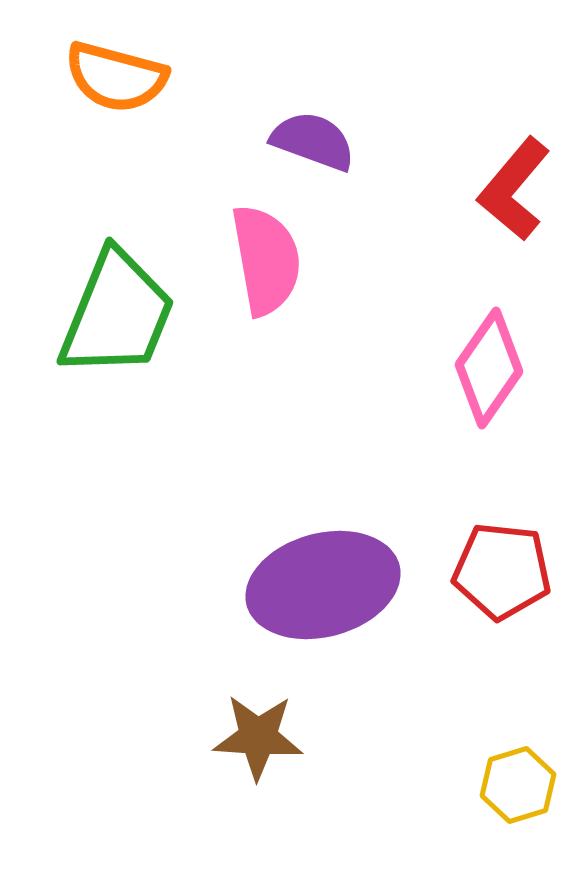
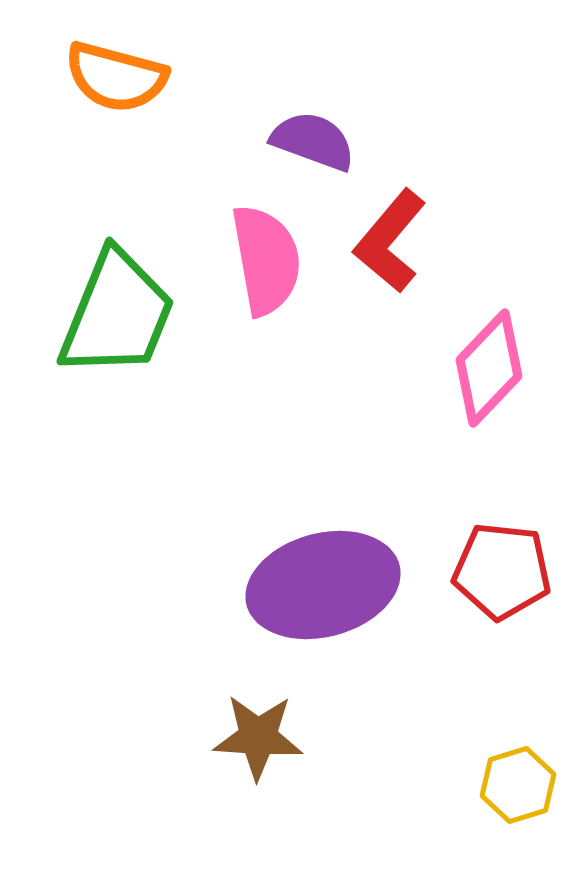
red L-shape: moved 124 px left, 52 px down
pink diamond: rotated 9 degrees clockwise
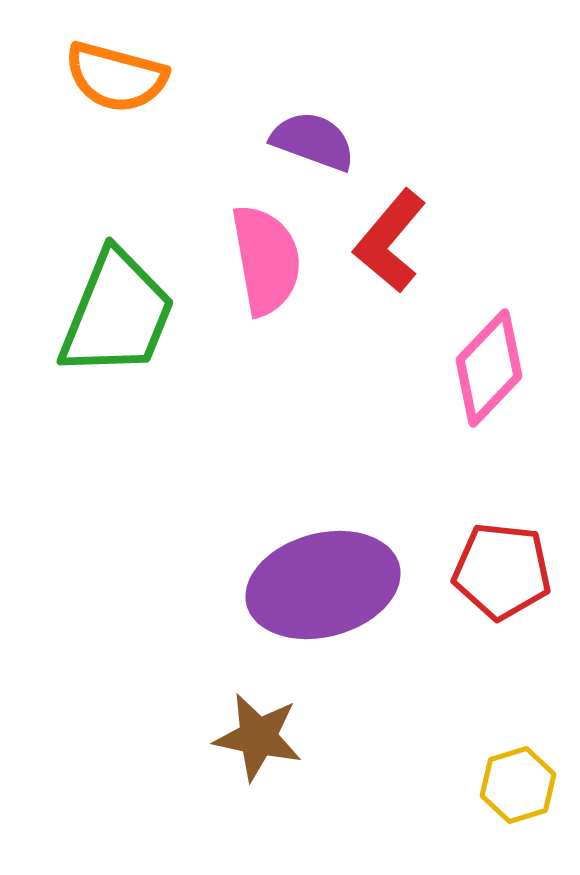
brown star: rotated 8 degrees clockwise
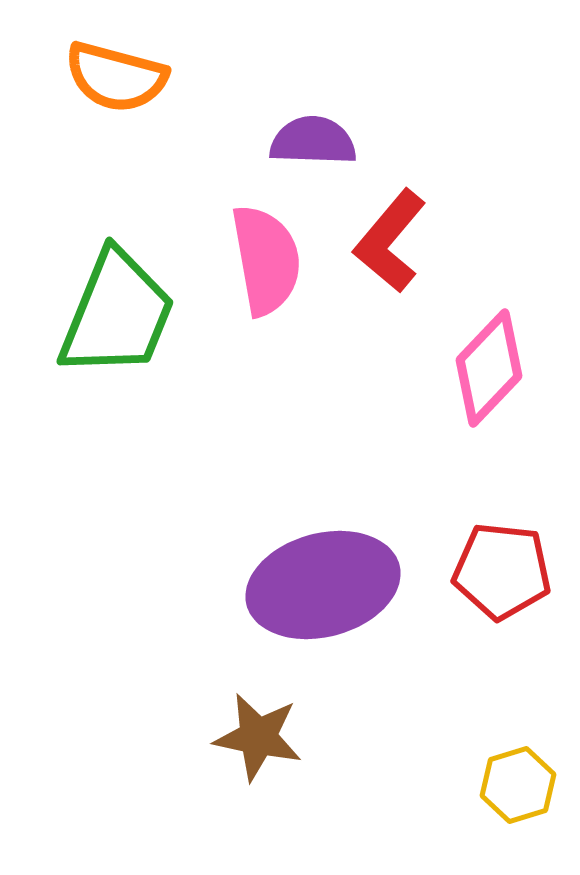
purple semicircle: rotated 18 degrees counterclockwise
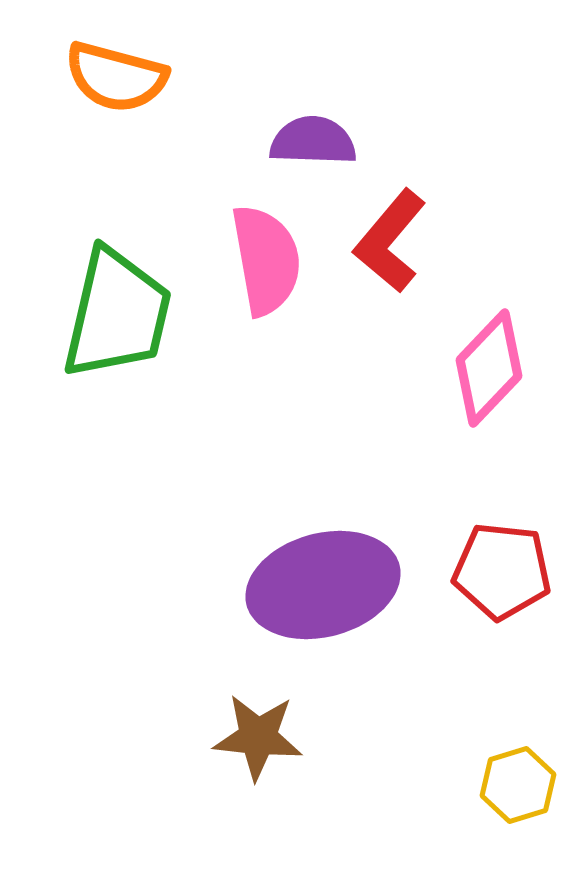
green trapezoid: rotated 9 degrees counterclockwise
brown star: rotated 6 degrees counterclockwise
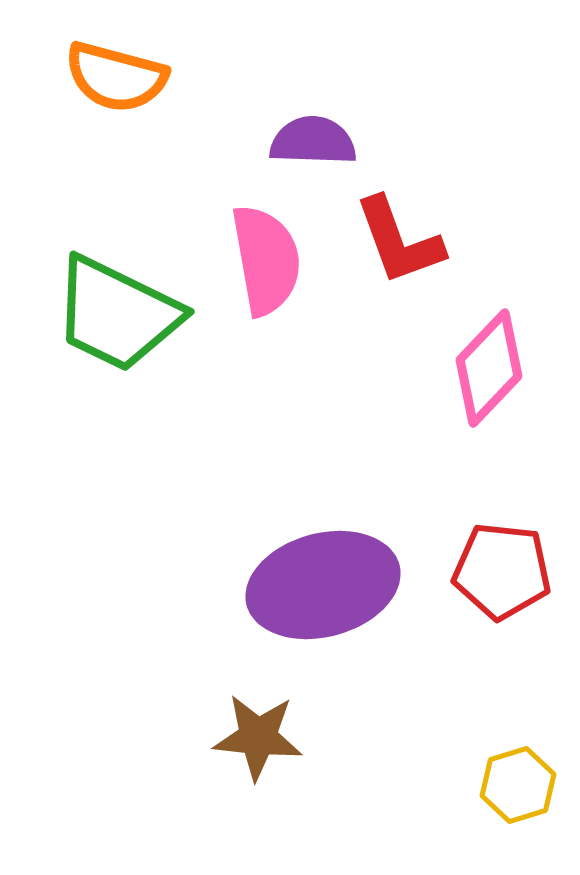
red L-shape: moved 9 px right; rotated 60 degrees counterclockwise
green trapezoid: rotated 103 degrees clockwise
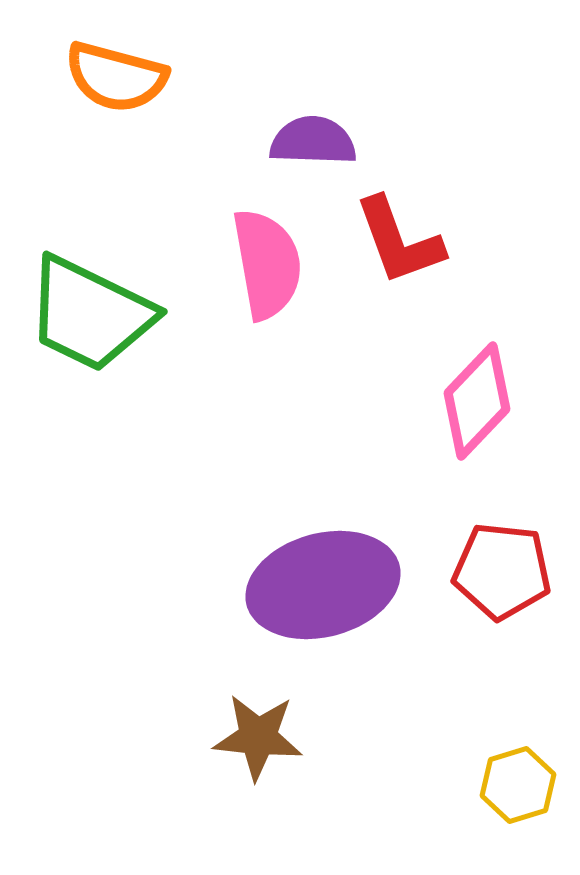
pink semicircle: moved 1 px right, 4 px down
green trapezoid: moved 27 px left
pink diamond: moved 12 px left, 33 px down
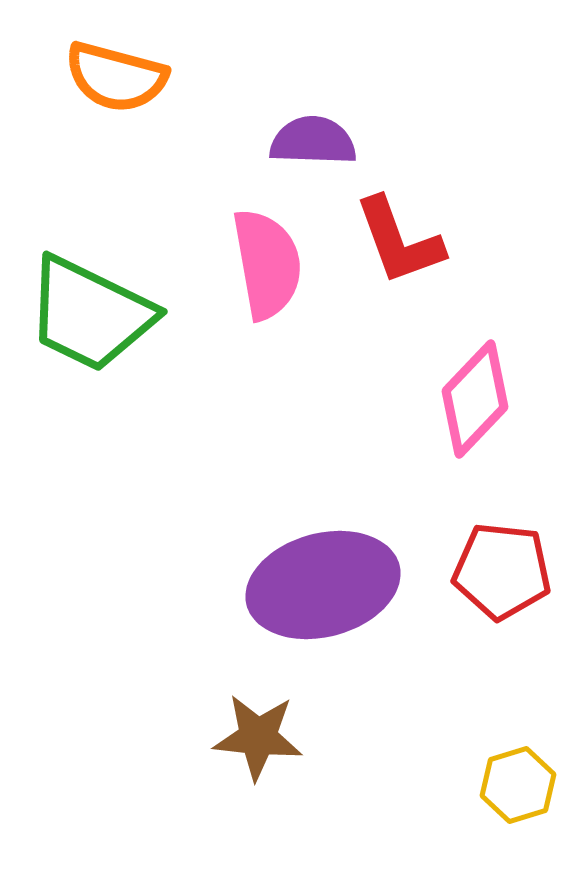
pink diamond: moved 2 px left, 2 px up
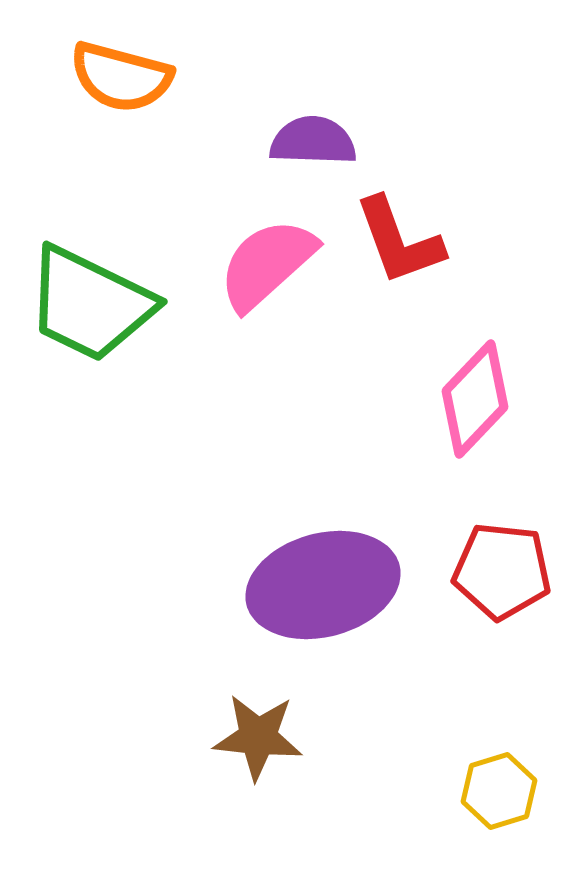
orange semicircle: moved 5 px right
pink semicircle: rotated 122 degrees counterclockwise
green trapezoid: moved 10 px up
yellow hexagon: moved 19 px left, 6 px down
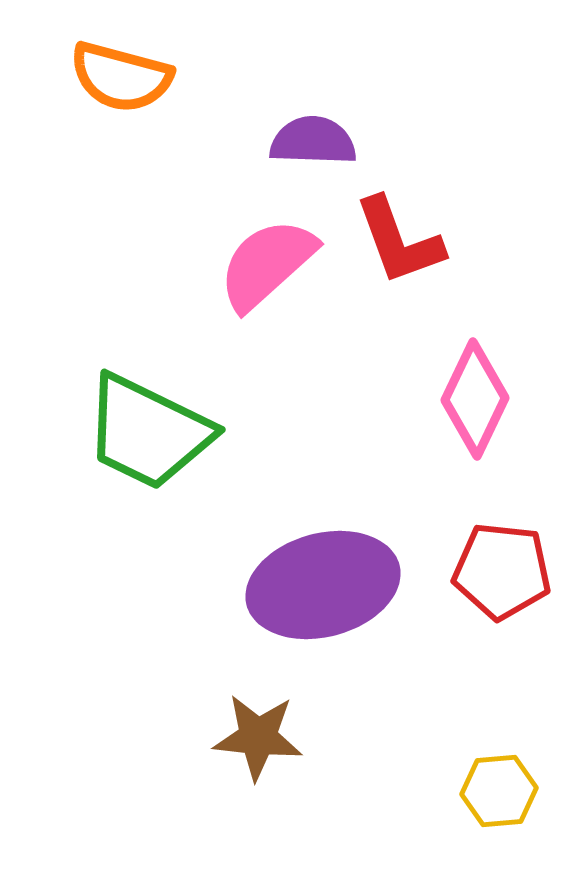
green trapezoid: moved 58 px right, 128 px down
pink diamond: rotated 18 degrees counterclockwise
yellow hexagon: rotated 12 degrees clockwise
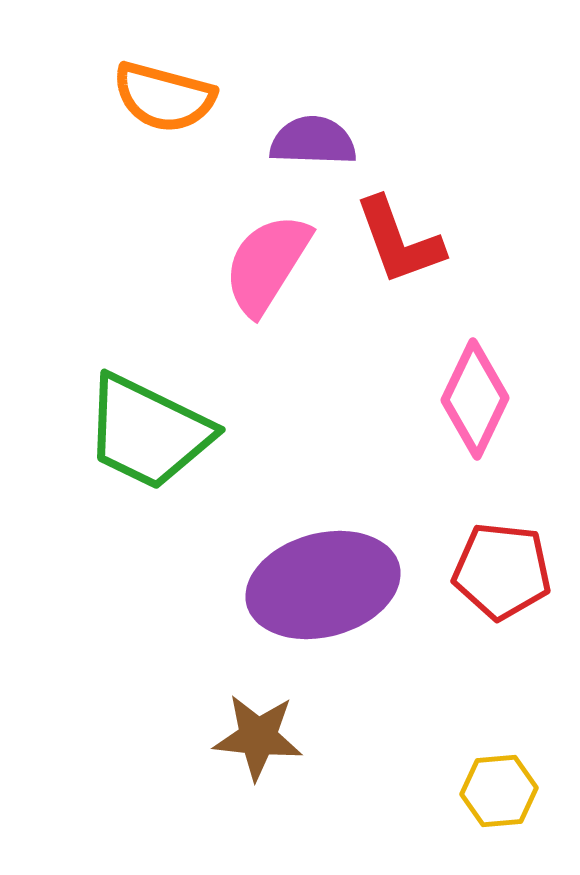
orange semicircle: moved 43 px right, 20 px down
pink semicircle: rotated 16 degrees counterclockwise
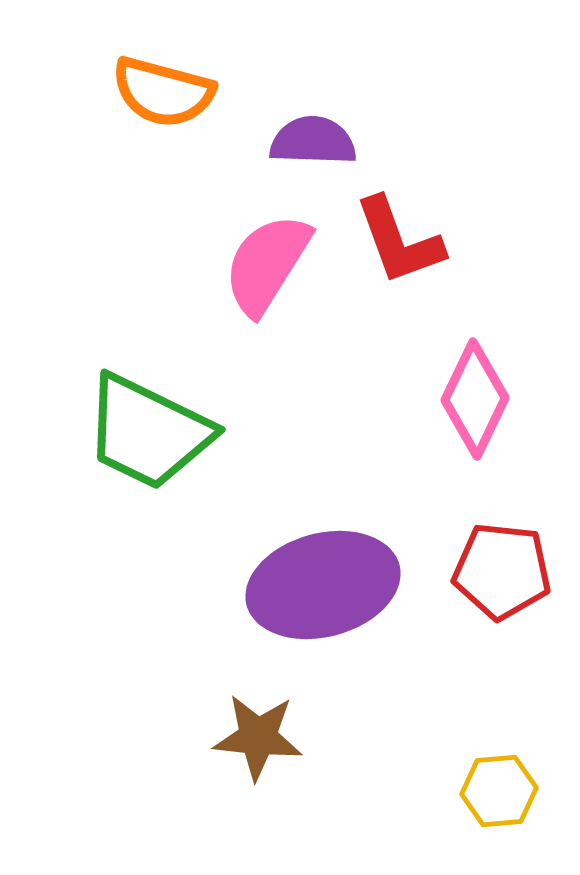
orange semicircle: moved 1 px left, 5 px up
